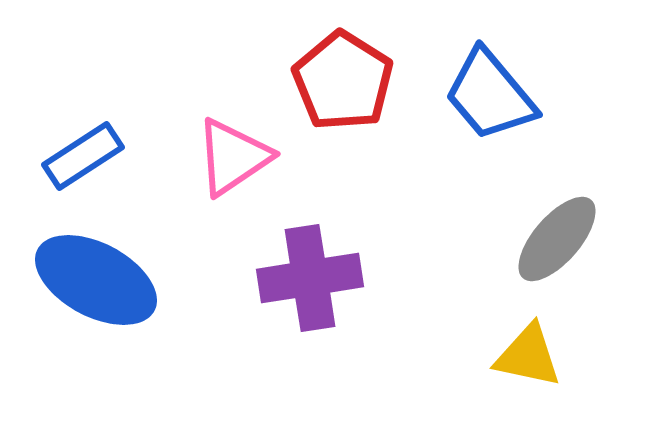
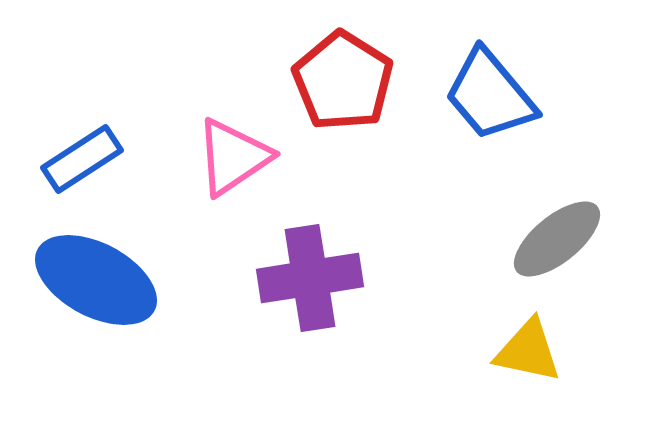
blue rectangle: moved 1 px left, 3 px down
gray ellipse: rotated 10 degrees clockwise
yellow triangle: moved 5 px up
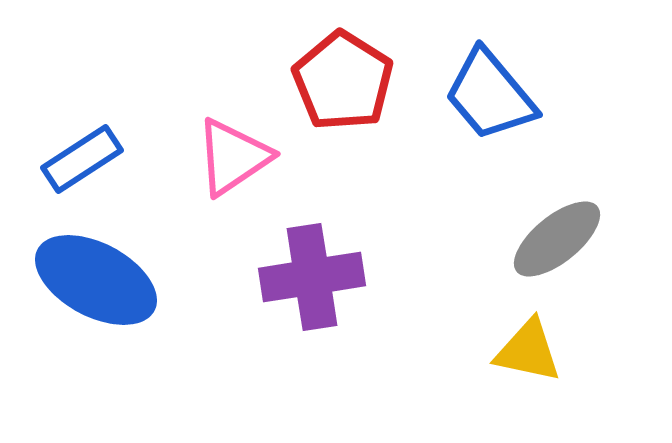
purple cross: moved 2 px right, 1 px up
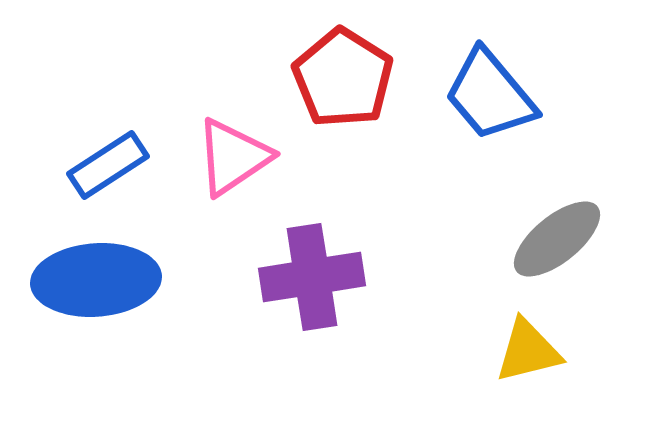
red pentagon: moved 3 px up
blue rectangle: moved 26 px right, 6 px down
blue ellipse: rotated 32 degrees counterclockwise
yellow triangle: rotated 26 degrees counterclockwise
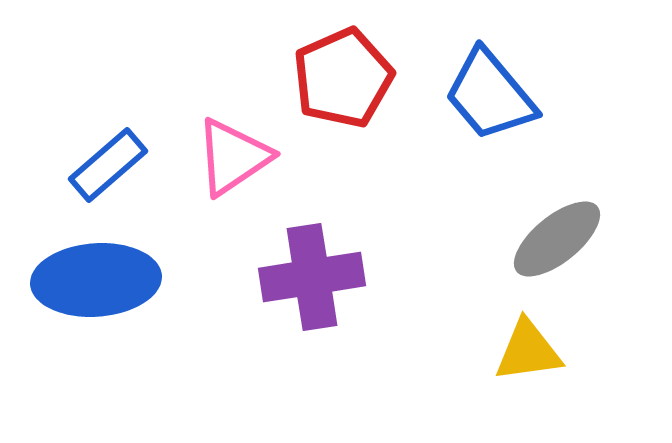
red pentagon: rotated 16 degrees clockwise
blue rectangle: rotated 8 degrees counterclockwise
yellow triangle: rotated 6 degrees clockwise
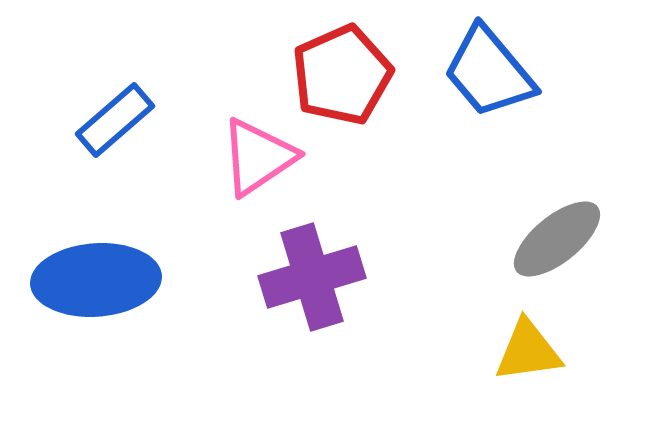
red pentagon: moved 1 px left, 3 px up
blue trapezoid: moved 1 px left, 23 px up
pink triangle: moved 25 px right
blue rectangle: moved 7 px right, 45 px up
purple cross: rotated 8 degrees counterclockwise
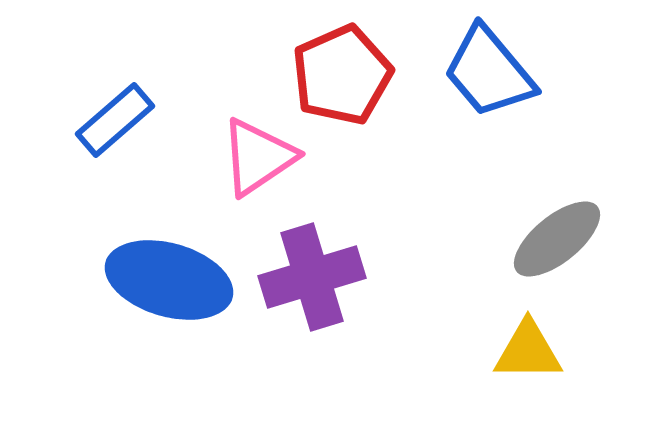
blue ellipse: moved 73 px right; rotated 20 degrees clockwise
yellow triangle: rotated 8 degrees clockwise
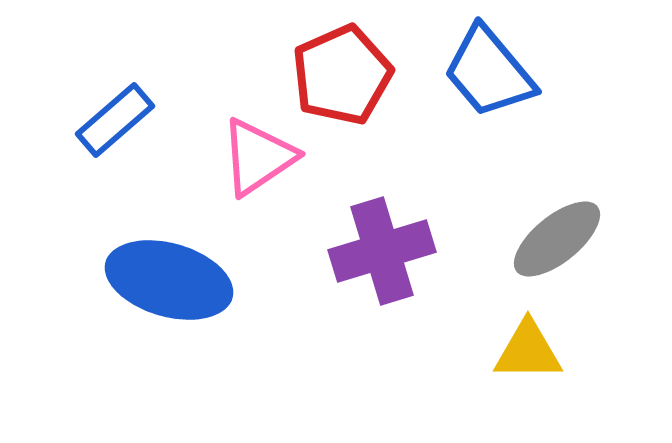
purple cross: moved 70 px right, 26 px up
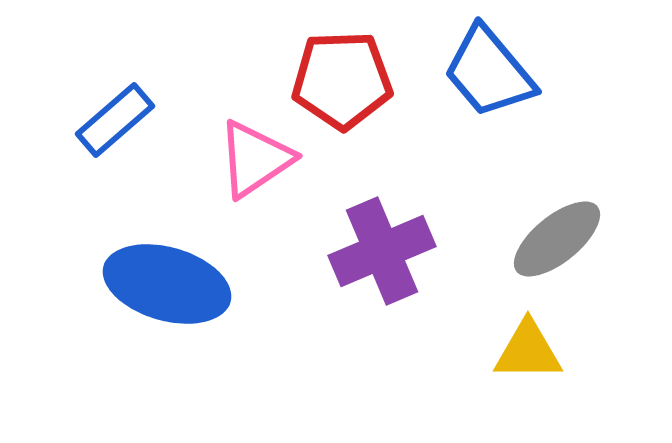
red pentagon: moved 5 px down; rotated 22 degrees clockwise
pink triangle: moved 3 px left, 2 px down
purple cross: rotated 6 degrees counterclockwise
blue ellipse: moved 2 px left, 4 px down
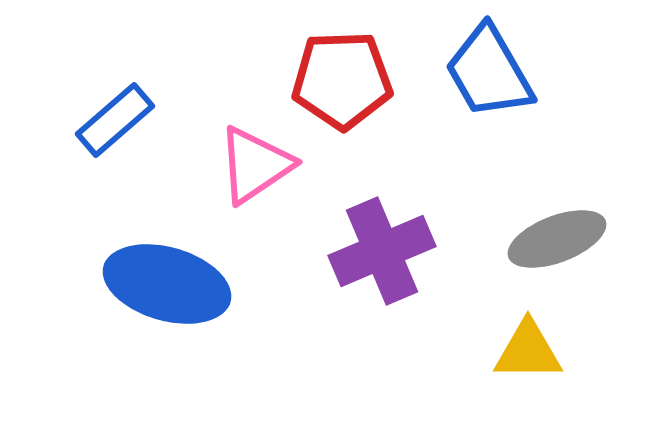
blue trapezoid: rotated 10 degrees clockwise
pink triangle: moved 6 px down
gray ellipse: rotated 18 degrees clockwise
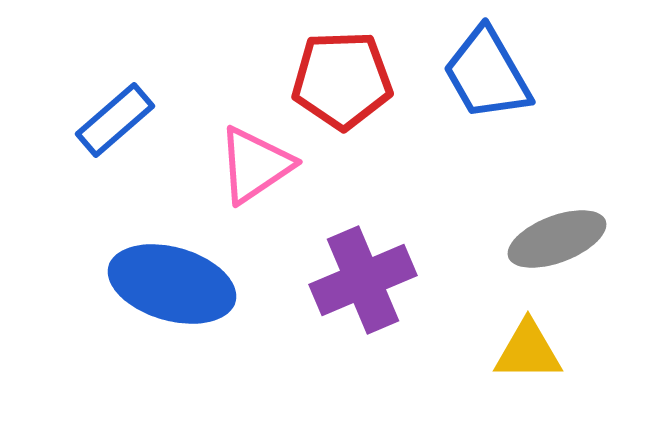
blue trapezoid: moved 2 px left, 2 px down
purple cross: moved 19 px left, 29 px down
blue ellipse: moved 5 px right
